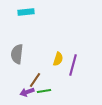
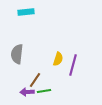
purple arrow: rotated 16 degrees clockwise
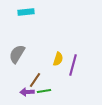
gray semicircle: rotated 24 degrees clockwise
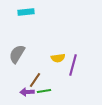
yellow semicircle: moved 1 px up; rotated 64 degrees clockwise
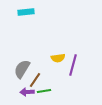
gray semicircle: moved 5 px right, 15 px down
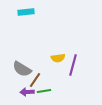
gray semicircle: rotated 90 degrees counterclockwise
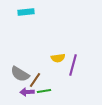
gray semicircle: moved 2 px left, 5 px down
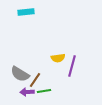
purple line: moved 1 px left, 1 px down
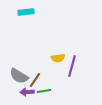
gray semicircle: moved 1 px left, 2 px down
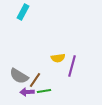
cyan rectangle: moved 3 px left; rotated 56 degrees counterclockwise
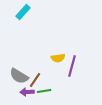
cyan rectangle: rotated 14 degrees clockwise
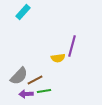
purple line: moved 20 px up
gray semicircle: rotated 78 degrees counterclockwise
brown line: rotated 28 degrees clockwise
purple arrow: moved 1 px left, 2 px down
